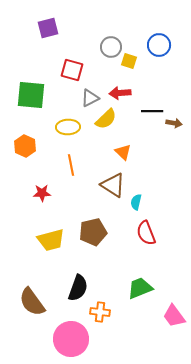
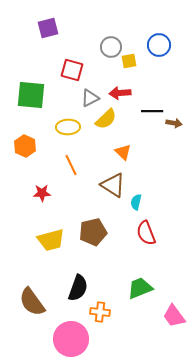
yellow square: rotated 28 degrees counterclockwise
orange line: rotated 15 degrees counterclockwise
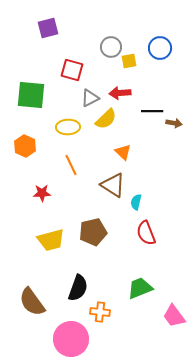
blue circle: moved 1 px right, 3 px down
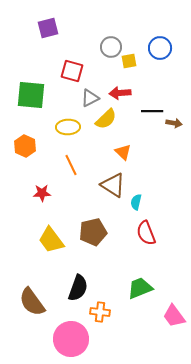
red square: moved 1 px down
yellow trapezoid: rotated 68 degrees clockwise
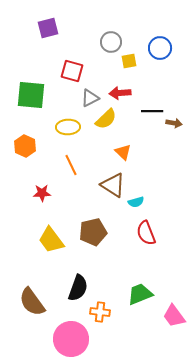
gray circle: moved 5 px up
cyan semicircle: rotated 119 degrees counterclockwise
green trapezoid: moved 6 px down
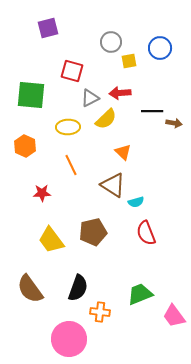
brown semicircle: moved 2 px left, 13 px up
pink circle: moved 2 px left
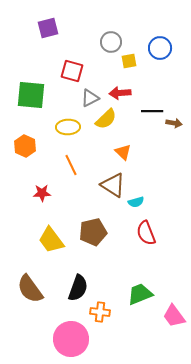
pink circle: moved 2 px right
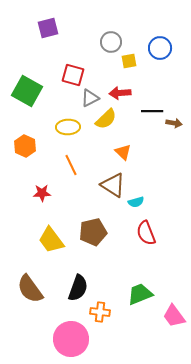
red square: moved 1 px right, 4 px down
green square: moved 4 px left, 4 px up; rotated 24 degrees clockwise
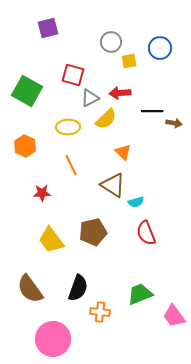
pink circle: moved 18 px left
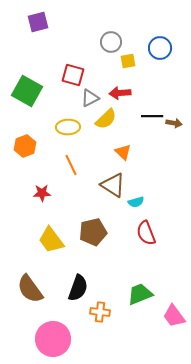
purple square: moved 10 px left, 6 px up
yellow square: moved 1 px left
black line: moved 5 px down
orange hexagon: rotated 15 degrees clockwise
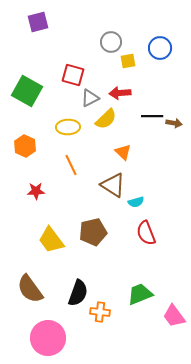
orange hexagon: rotated 15 degrees counterclockwise
red star: moved 6 px left, 2 px up
black semicircle: moved 5 px down
pink circle: moved 5 px left, 1 px up
